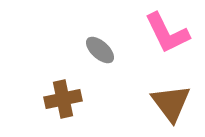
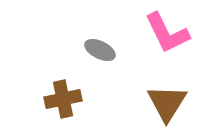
gray ellipse: rotated 16 degrees counterclockwise
brown triangle: moved 4 px left; rotated 9 degrees clockwise
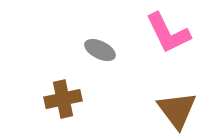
pink L-shape: moved 1 px right
brown triangle: moved 10 px right, 7 px down; rotated 9 degrees counterclockwise
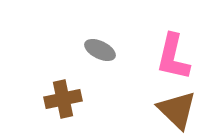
pink L-shape: moved 5 px right, 24 px down; rotated 39 degrees clockwise
brown triangle: rotated 9 degrees counterclockwise
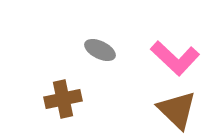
pink L-shape: moved 2 px right, 1 px down; rotated 60 degrees counterclockwise
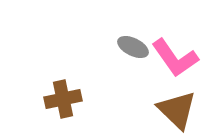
gray ellipse: moved 33 px right, 3 px up
pink L-shape: rotated 12 degrees clockwise
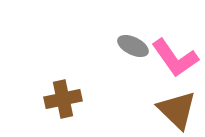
gray ellipse: moved 1 px up
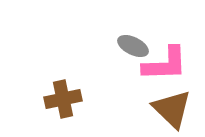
pink L-shape: moved 10 px left, 6 px down; rotated 57 degrees counterclockwise
brown triangle: moved 5 px left, 1 px up
